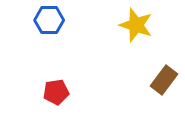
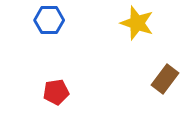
yellow star: moved 1 px right, 2 px up
brown rectangle: moved 1 px right, 1 px up
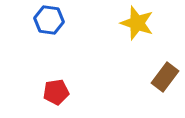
blue hexagon: rotated 8 degrees clockwise
brown rectangle: moved 2 px up
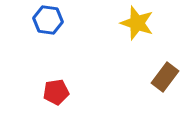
blue hexagon: moved 1 px left
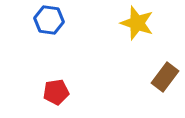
blue hexagon: moved 1 px right
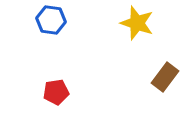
blue hexagon: moved 2 px right
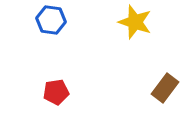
yellow star: moved 2 px left, 1 px up
brown rectangle: moved 11 px down
